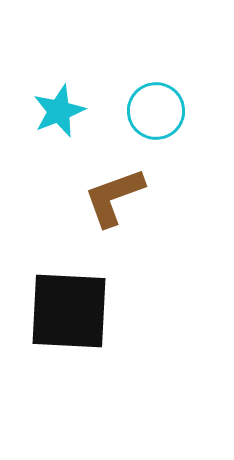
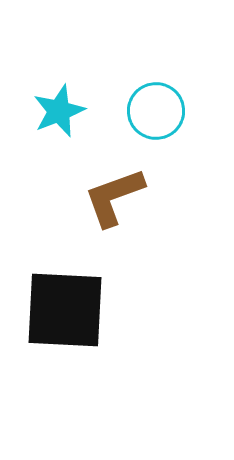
black square: moved 4 px left, 1 px up
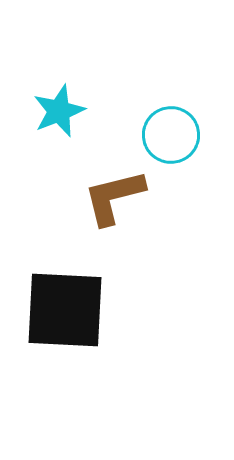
cyan circle: moved 15 px right, 24 px down
brown L-shape: rotated 6 degrees clockwise
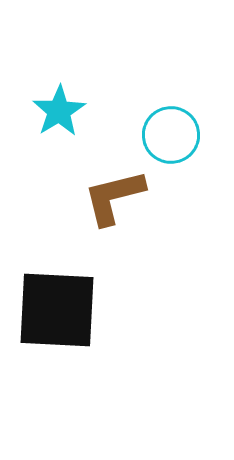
cyan star: rotated 10 degrees counterclockwise
black square: moved 8 px left
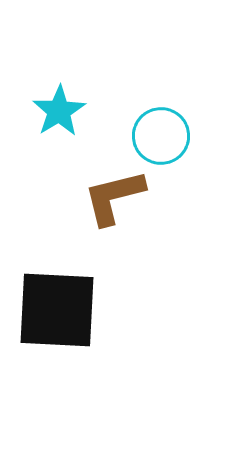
cyan circle: moved 10 px left, 1 px down
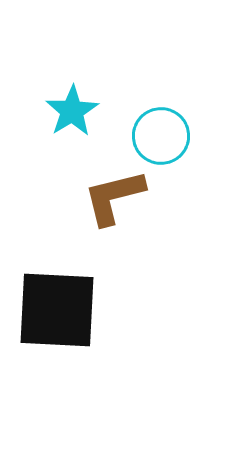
cyan star: moved 13 px right
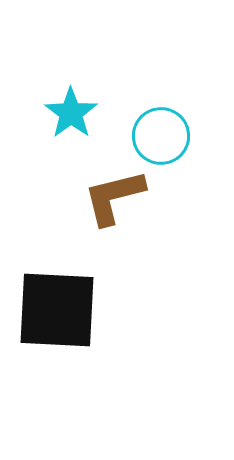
cyan star: moved 1 px left, 2 px down; rotated 4 degrees counterclockwise
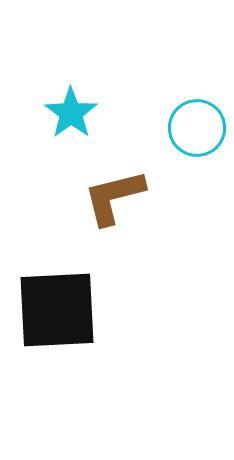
cyan circle: moved 36 px right, 8 px up
black square: rotated 6 degrees counterclockwise
